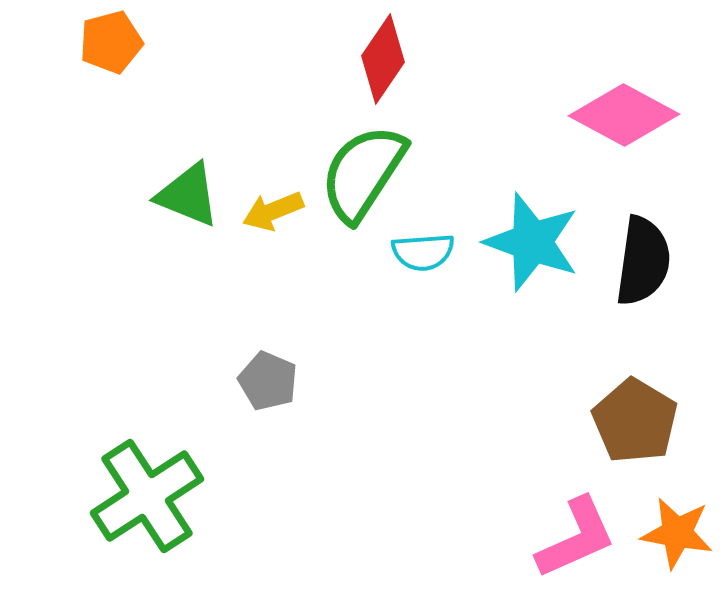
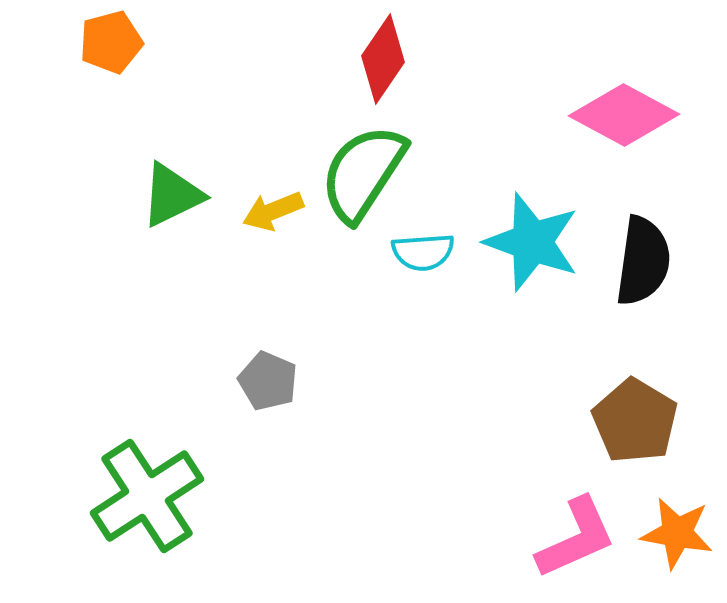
green triangle: moved 16 px left; rotated 48 degrees counterclockwise
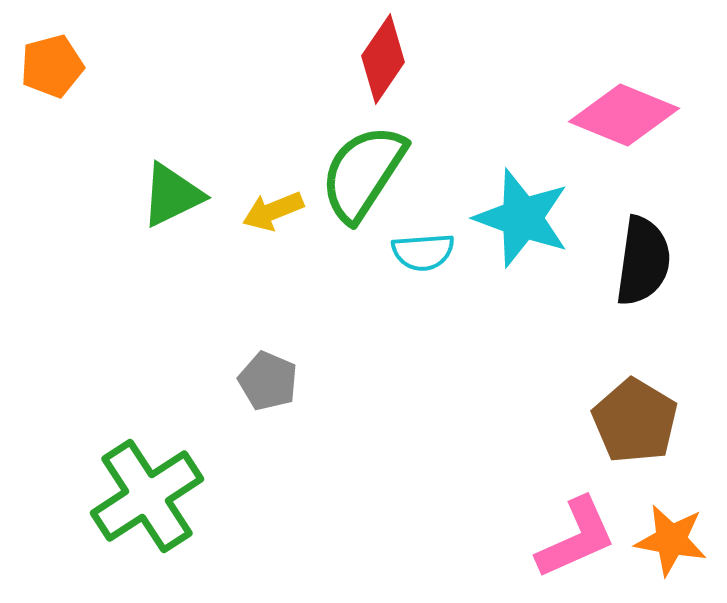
orange pentagon: moved 59 px left, 24 px down
pink diamond: rotated 6 degrees counterclockwise
cyan star: moved 10 px left, 24 px up
orange star: moved 6 px left, 7 px down
